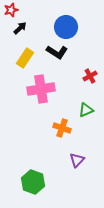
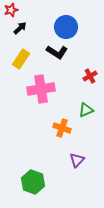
yellow rectangle: moved 4 px left, 1 px down
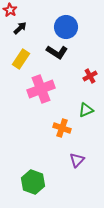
red star: moved 1 px left; rotated 24 degrees counterclockwise
pink cross: rotated 12 degrees counterclockwise
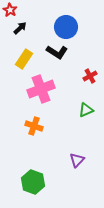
yellow rectangle: moved 3 px right
orange cross: moved 28 px left, 2 px up
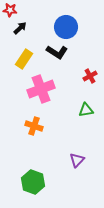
red star: rotated 24 degrees counterclockwise
green triangle: rotated 14 degrees clockwise
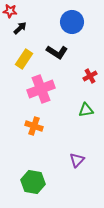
red star: moved 1 px down
blue circle: moved 6 px right, 5 px up
green hexagon: rotated 10 degrees counterclockwise
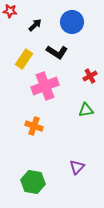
black arrow: moved 15 px right, 3 px up
pink cross: moved 4 px right, 3 px up
purple triangle: moved 7 px down
